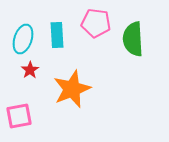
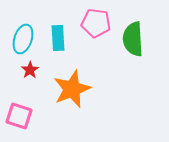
cyan rectangle: moved 1 px right, 3 px down
pink square: rotated 28 degrees clockwise
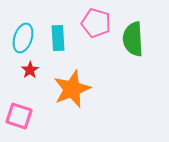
pink pentagon: rotated 8 degrees clockwise
cyan ellipse: moved 1 px up
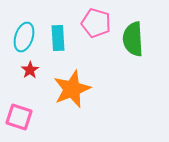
cyan ellipse: moved 1 px right, 1 px up
pink square: moved 1 px down
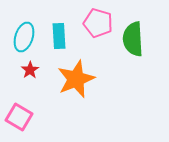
pink pentagon: moved 2 px right
cyan rectangle: moved 1 px right, 2 px up
orange star: moved 4 px right, 10 px up
pink square: rotated 12 degrees clockwise
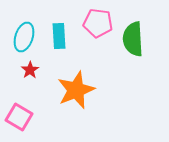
pink pentagon: rotated 8 degrees counterclockwise
orange star: moved 11 px down
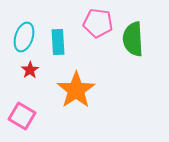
cyan rectangle: moved 1 px left, 6 px down
orange star: rotated 12 degrees counterclockwise
pink square: moved 3 px right, 1 px up
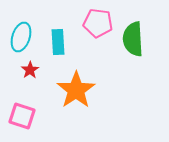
cyan ellipse: moved 3 px left
pink square: rotated 12 degrees counterclockwise
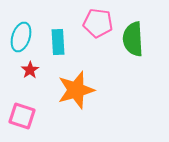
orange star: rotated 18 degrees clockwise
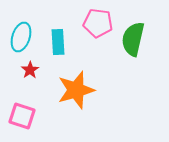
green semicircle: rotated 16 degrees clockwise
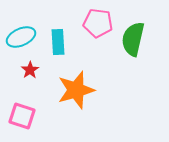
cyan ellipse: rotated 48 degrees clockwise
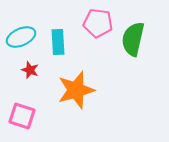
red star: rotated 18 degrees counterclockwise
